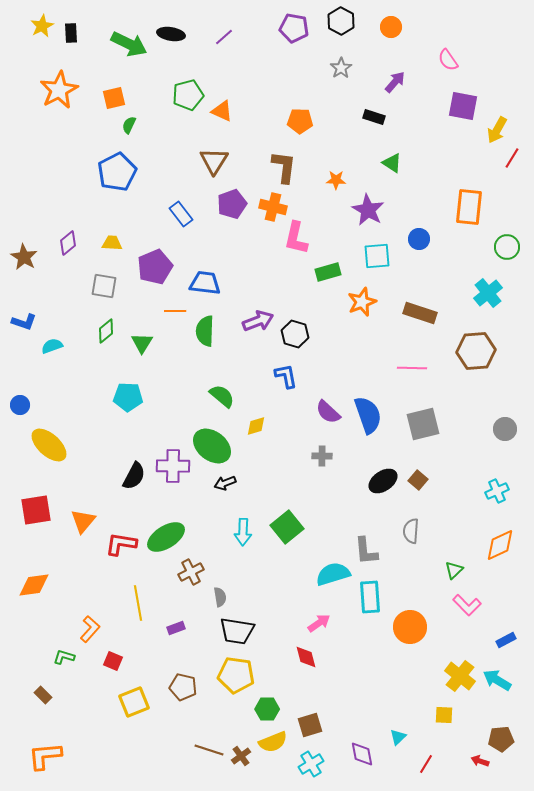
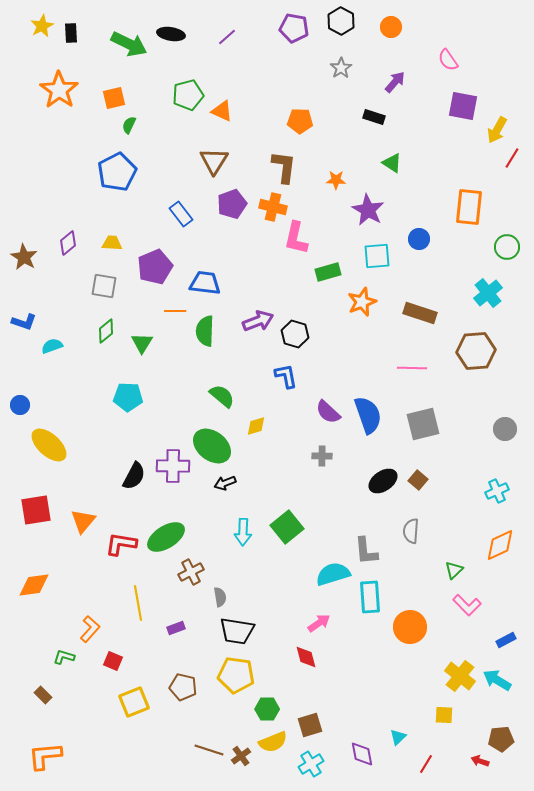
purple line at (224, 37): moved 3 px right
orange star at (59, 90): rotated 9 degrees counterclockwise
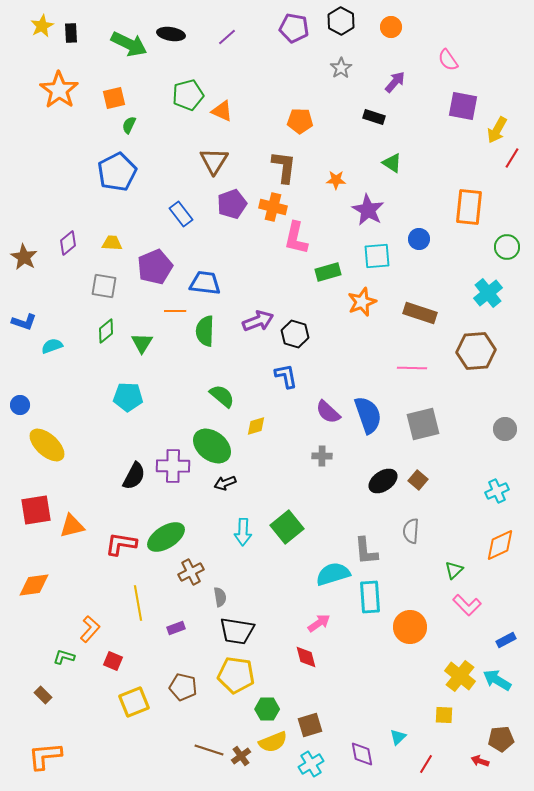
yellow ellipse at (49, 445): moved 2 px left
orange triangle at (83, 521): moved 11 px left, 5 px down; rotated 36 degrees clockwise
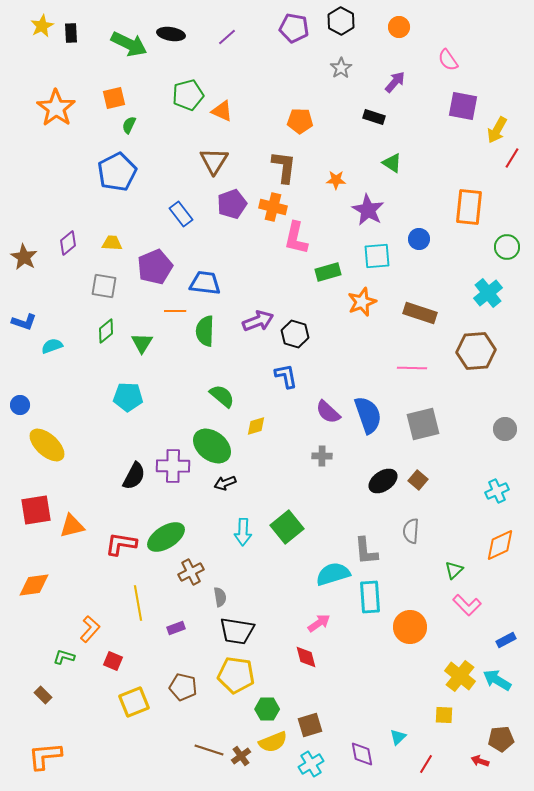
orange circle at (391, 27): moved 8 px right
orange star at (59, 90): moved 3 px left, 18 px down
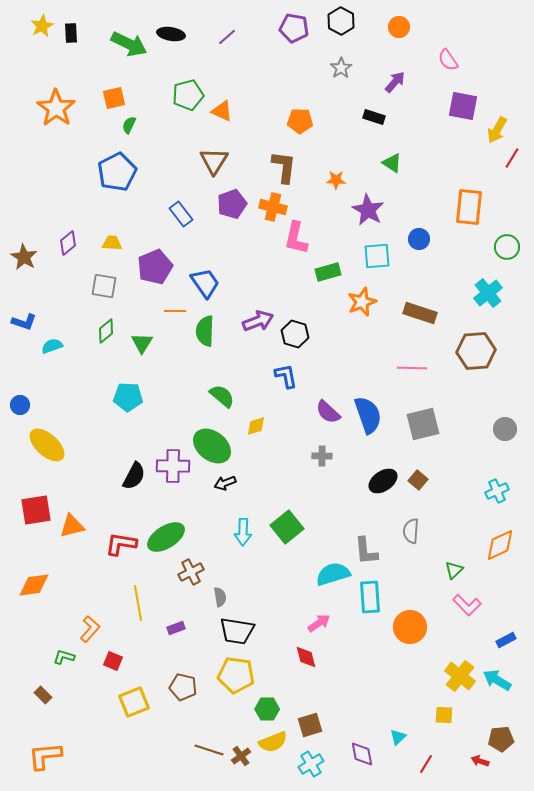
blue trapezoid at (205, 283): rotated 48 degrees clockwise
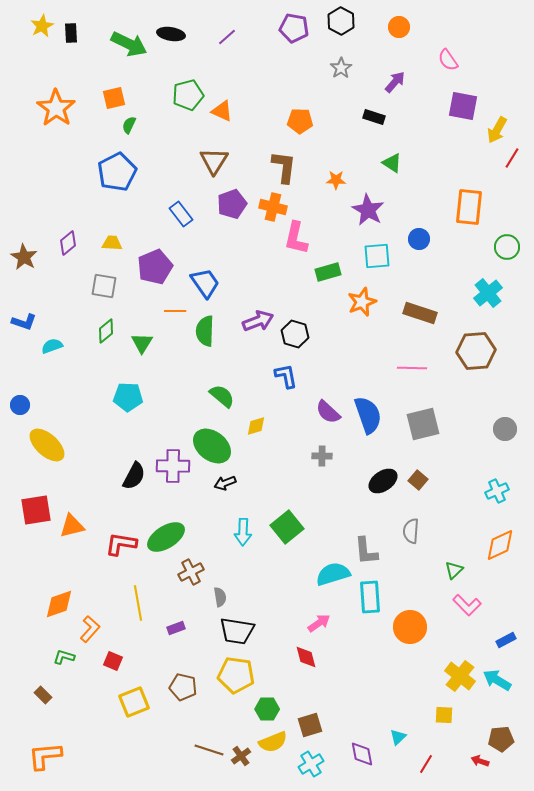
orange diamond at (34, 585): moved 25 px right, 19 px down; rotated 12 degrees counterclockwise
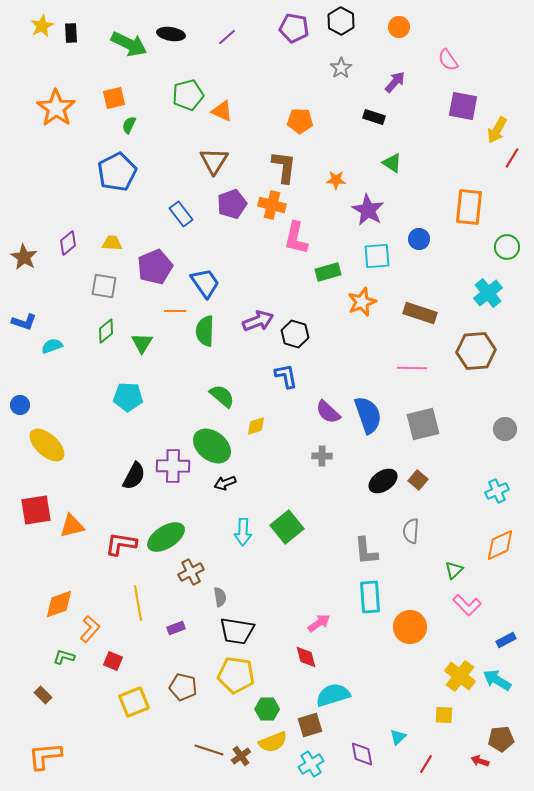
orange cross at (273, 207): moved 1 px left, 2 px up
cyan semicircle at (333, 574): moved 121 px down
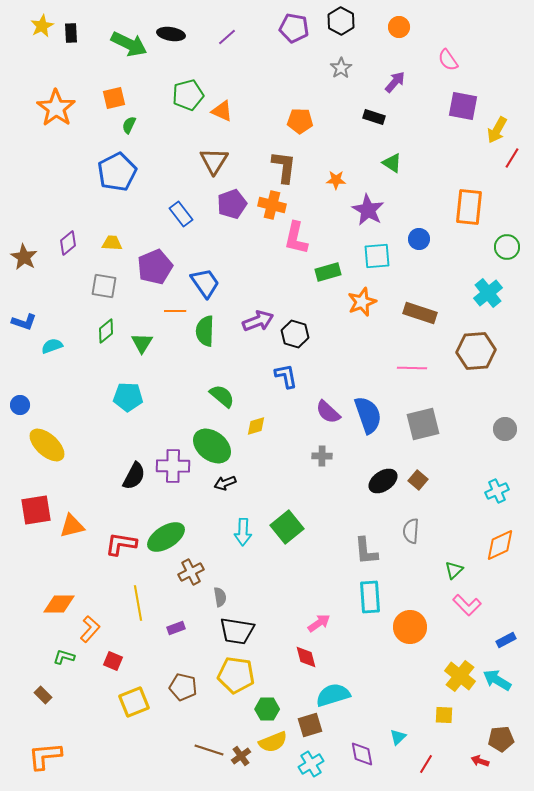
orange diamond at (59, 604): rotated 20 degrees clockwise
